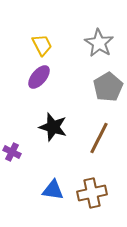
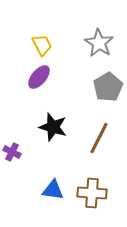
brown cross: rotated 16 degrees clockwise
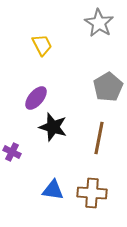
gray star: moved 20 px up
purple ellipse: moved 3 px left, 21 px down
brown line: rotated 16 degrees counterclockwise
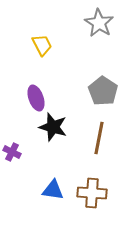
gray pentagon: moved 5 px left, 4 px down; rotated 8 degrees counterclockwise
purple ellipse: rotated 60 degrees counterclockwise
